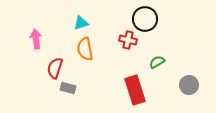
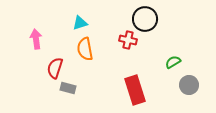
cyan triangle: moved 1 px left
green semicircle: moved 16 px right
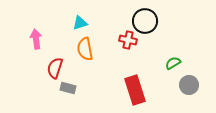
black circle: moved 2 px down
green semicircle: moved 1 px down
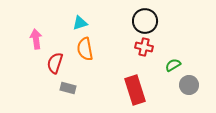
red cross: moved 16 px right, 7 px down
green semicircle: moved 2 px down
red semicircle: moved 5 px up
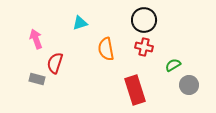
black circle: moved 1 px left, 1 px up
pink arrow: rotated 12 degrees counterclockwise
orange semicircle: moved 21 px right
gray rectangle: moved 31 px left, 9 px up
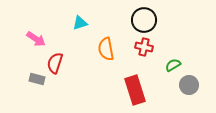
pink arrow: rotated 144 degrees clockwise
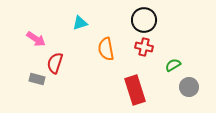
gray circle: moved 2 px down
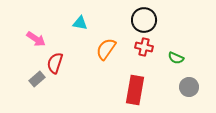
cyan triangle: rotated 28 degrees clockwise
orange semicircle: rotated 45 degrees clockwise
green semicircle: moved 3 px right, 7 px up; rotated 126 degrees counterclockwise
gray rectangle: rotated 56 degrees counterclockwise
red rectangle: rotated 28 degrees clockwise
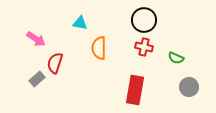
orange semicircle: moved 7 px left, 1 px up; rotated 35 degrees counterclockwise
